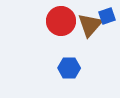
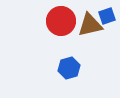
brown triangle: rotated 36 degrees clockwise
blue hexagon: rotated 15 degrees counterclockwise
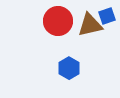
red circle: moved 3 px left
blue hexagon: rotated 15 degrees counterclockwise
